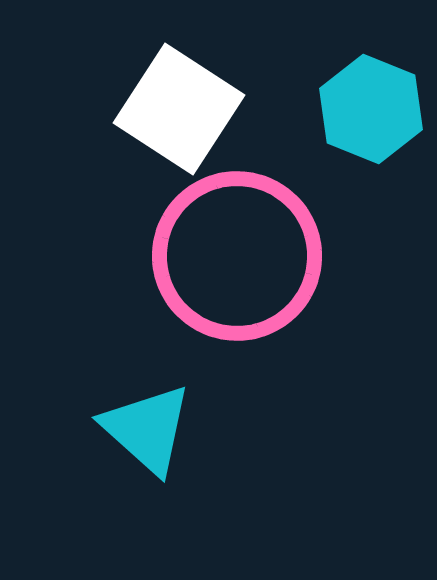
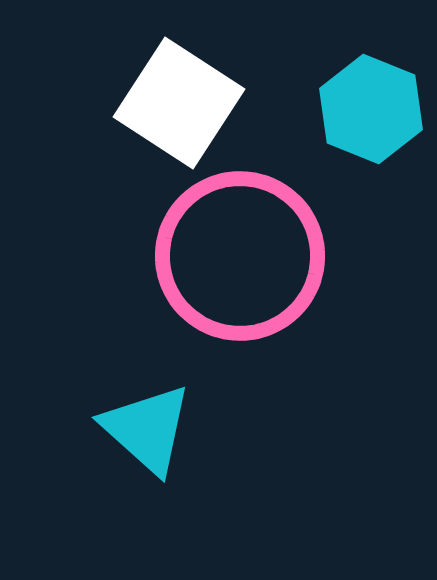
white square: moved 6 px up
pink circle: moved 3 px right
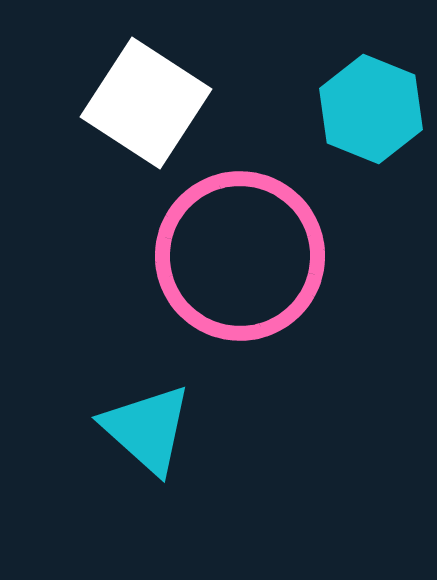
white square: moved 33 px left
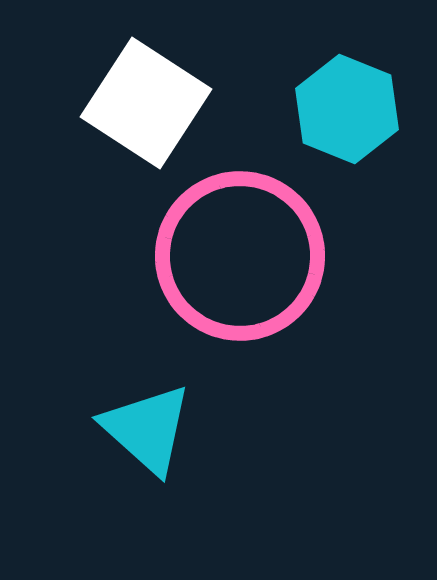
cyan hexagon: moved 24 px left
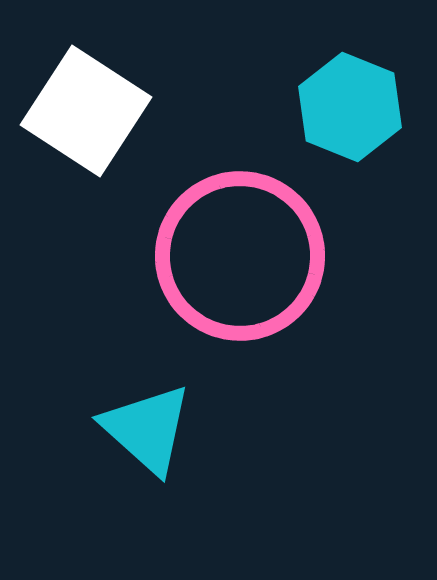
white square: moved 60 px left, 8 px down
cyan hexagon: moved 3 px right, 2 px up
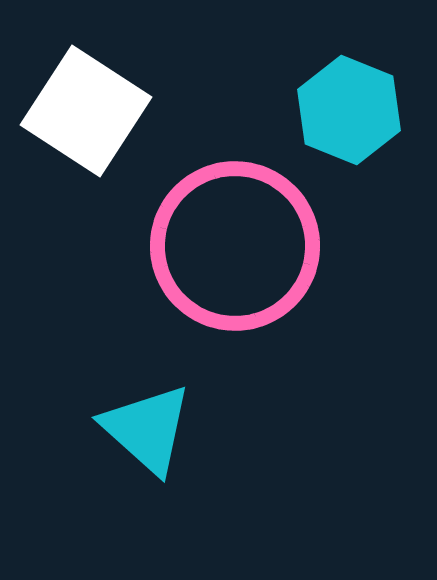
cyan hexagon: moved 1 px left, 3 px down
pink circle: moved 5 px left, 10 px up
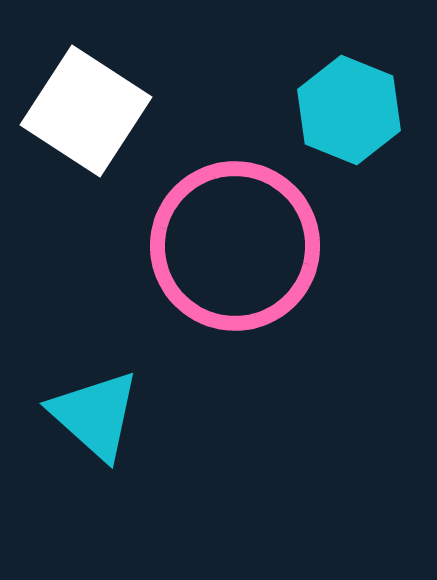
cyan triangle: moved 52 px left, 14 px up
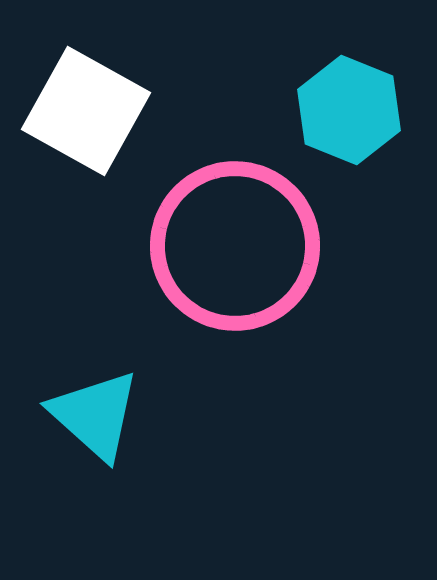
white square: rotated 4 degrees counterclockwise
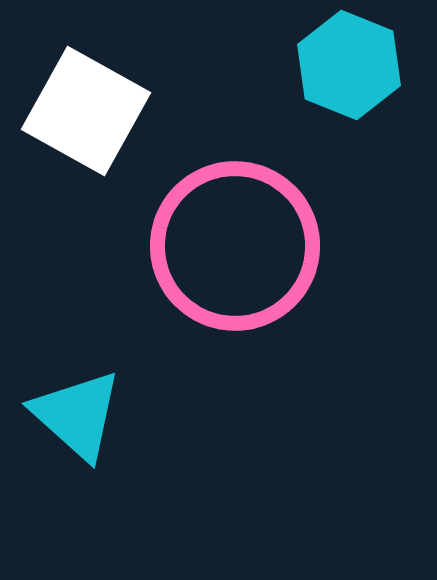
cyan hexagon: moved 45 px up
cyan triangle: moved 18 px left
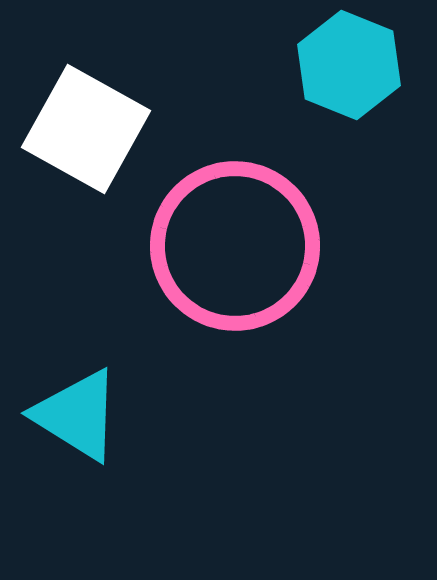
white square: moved 18 px down
cyan triangle: rotated 10 degrees counterclockwise
